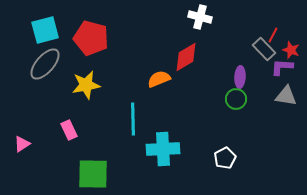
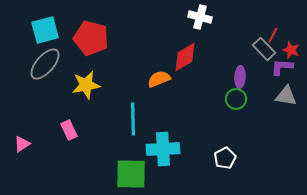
red diamond: moved 1 px left
green square: moved 38 px right
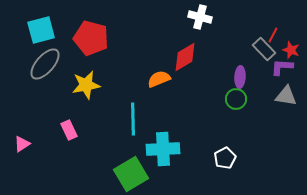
cyan square: moved 4 px left
green square: rotated 32 degrees counterclockwise
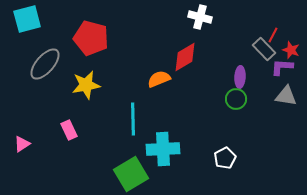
cyan square: moved 14 px left, 11 px up
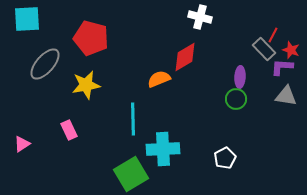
cyan square: rotated 12 degrees clockwise
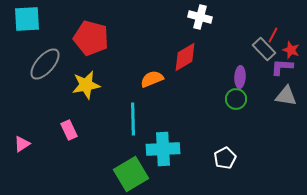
orange semicircle: moved 7 px left
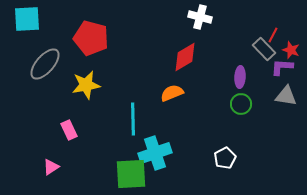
orange semicircle: moved 20 px right, 14 px down
green circle: moved 5 px right, 5 px down
pink triangle: moved 29 px right, 23 px down
cyan cross: moved 8 px left, 4 px down; rotated 16 degrees counterclockwise
green square: rotated 28 degrees clockwise
